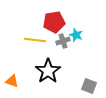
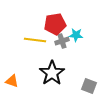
red pentagon: moved 1 px right, 2 px down
cyan star: rotated 16 degrees counterclockwise
gray cross: moved 1 px left
black star: moved 4 px right, 2 px down
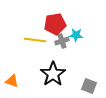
black star: moved 1 px right, 1 px down
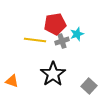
cyan star: moved 1 px right, 1 px up; rotated 24 degrees counterclockwise
gray square: rotated 21 degrees clockwise
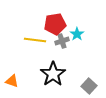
cyan star: rotated 16 degrees counterclockwise
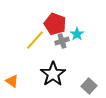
red pentagon: rotated 30 degrees clockwise
yellow line: rotated 55 degrees counterclockwise
orange triangle: rotated 16 degrees clockwise
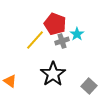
orange triangle: moved 2 px left
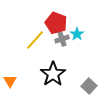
red pentagon: moved 1 px right, 1 px up
gray cross: moved 2 px up
orange triangle: rotated 24 degrees clockwise
